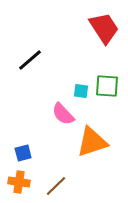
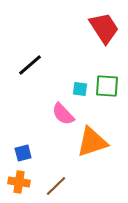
black line: moved 5 px down
cyan square: moved 1 px left, 2 px up
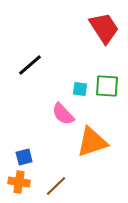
blue square: moved 1 px right, 4 px down
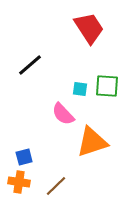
red trapezoid: moved 15 px left
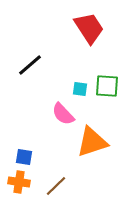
blue square: rotated 24 degrees clockwise
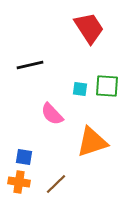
black line: rotated 28 degrees clockwise
pink semicircle: moved 11 px left
brown line: moved 2 px up
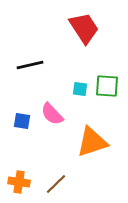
red trapezoid: moved 5 px left
blue square: moved 2 px left, 36 px up
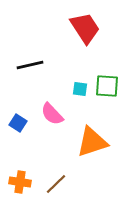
red trapezoid: moved 1 px right
blue square: moved 4 px left, 2 px down; rotated 24 degrees clockwise
orange cross: moved 1 px right
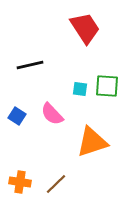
blue square: moved 1 px left, 7 px up
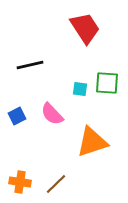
green square: moved 3 px up
blue square: rotated 30 degrees clockwise
